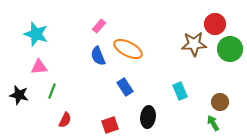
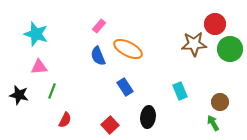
red square: rotated 24 degrees counterclockwise
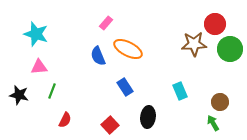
pink rectangle: moved 7 px right, 3 px up
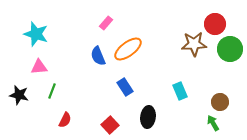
orange ellipse: rotated 64 degrees counterclockwise
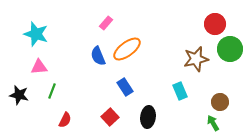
brown star: moved 2 px right, 15 px down; rotated 10 degrees counterclockwise
orange ellipse: moved 1 px left
red square: moved 8 px up
